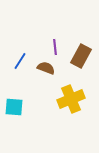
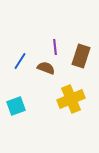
brown rectangle: rotated 10 degrees counterclockwise
cyan square: moved 2 px right, 1 px up; rotated 24 degrees counterclockwise
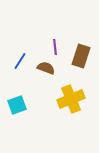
cyan square: moved 1 px right, 1 px up
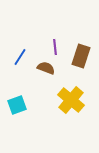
blue line: moved 4 px up
yellow cross: moved 1 px down; rotated 28 degrees counterclockwise
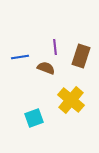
blue line: rotated 48 degrees clockwise
cyan square: moved 17 px right, 13 px down
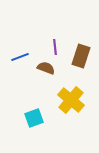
blue line: rotated 12 degrees counterclockwise
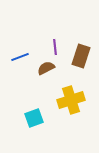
brown semicircle: rotated 48 degrees counterclockwise
yellow cross: rotated 32 degrees clockwise
